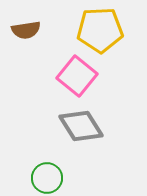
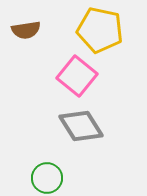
yellow pentagon: rotated 15 degrees clockwise
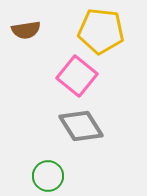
yellow pentagon: moved 1 px right, 1 px down; rotated 6 degrees counterclockwise
green circle: moved 1 px right, 2 px up
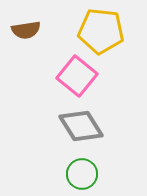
green circle: moved 34 px right, 2 px up
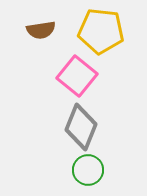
brown semicircle: moved 15 px right
gray diamond: moved 1 px down; rotated 54 degrees clockwise
green circle: moved 6 px right, 4 px up
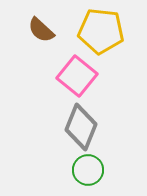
brown semicircle: rotated 52 degrees clockwise
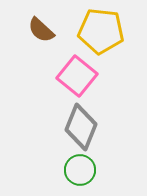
green circle: moved 8 px left
